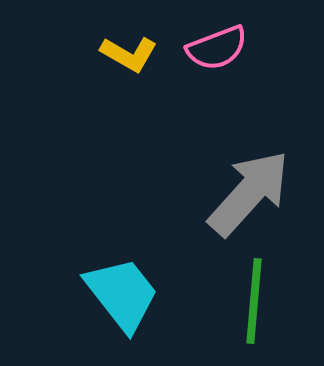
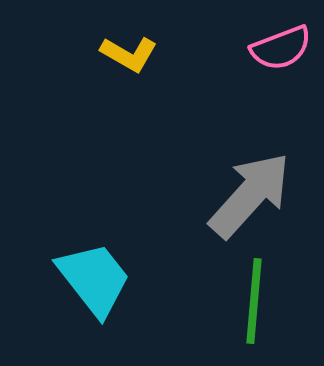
pink semicircle: moved 64 px right
gray arrow: moved 1 px right, 2 px down
cyan trapezoid: moved 28 px left, 15 px up
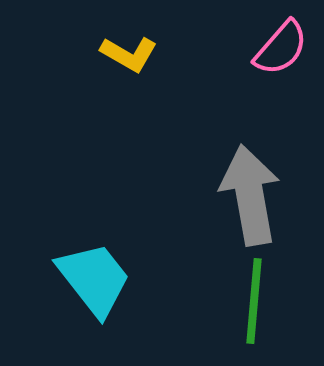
pink semicircle: rotated 28 degrees counterclockwise
gray arrow: rotated 52 degrees counterclockwise
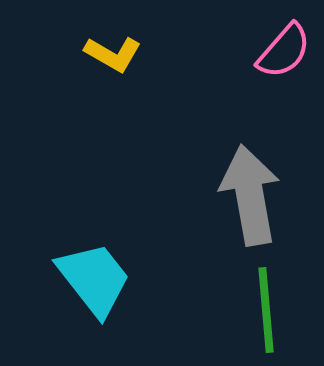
pink semicircle: moved 3 px right, 3 px down
yellow L-shape: moved 16 px left
green line: moved 12 px right, 9 px down; rotated 10 degrees counterclockwise
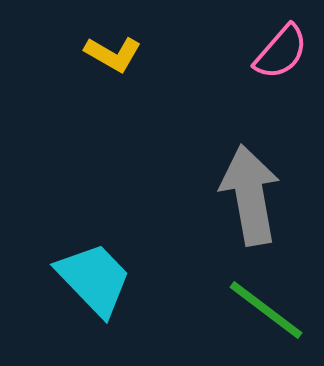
pink semicircle: moved 3 px left, 1 px down
cyan trapezoid: rotated 6 degrees counterclockwise
green line: rotated 48 degrees counterclockwise
